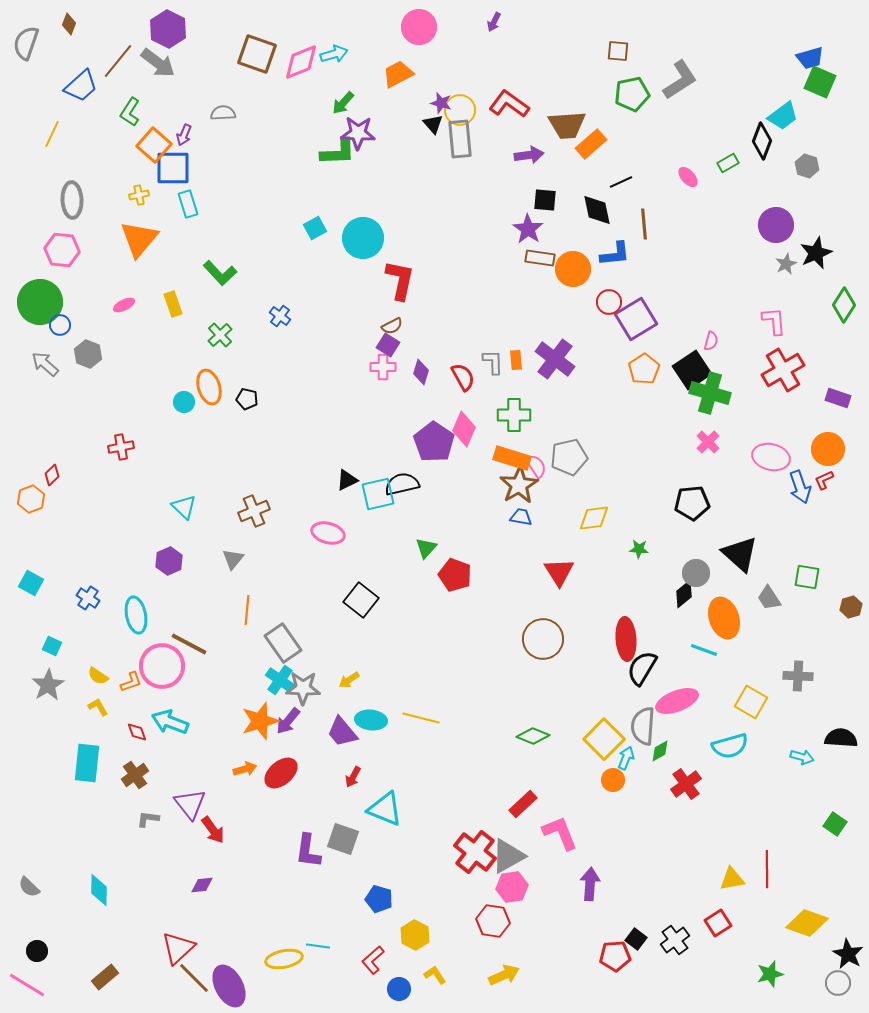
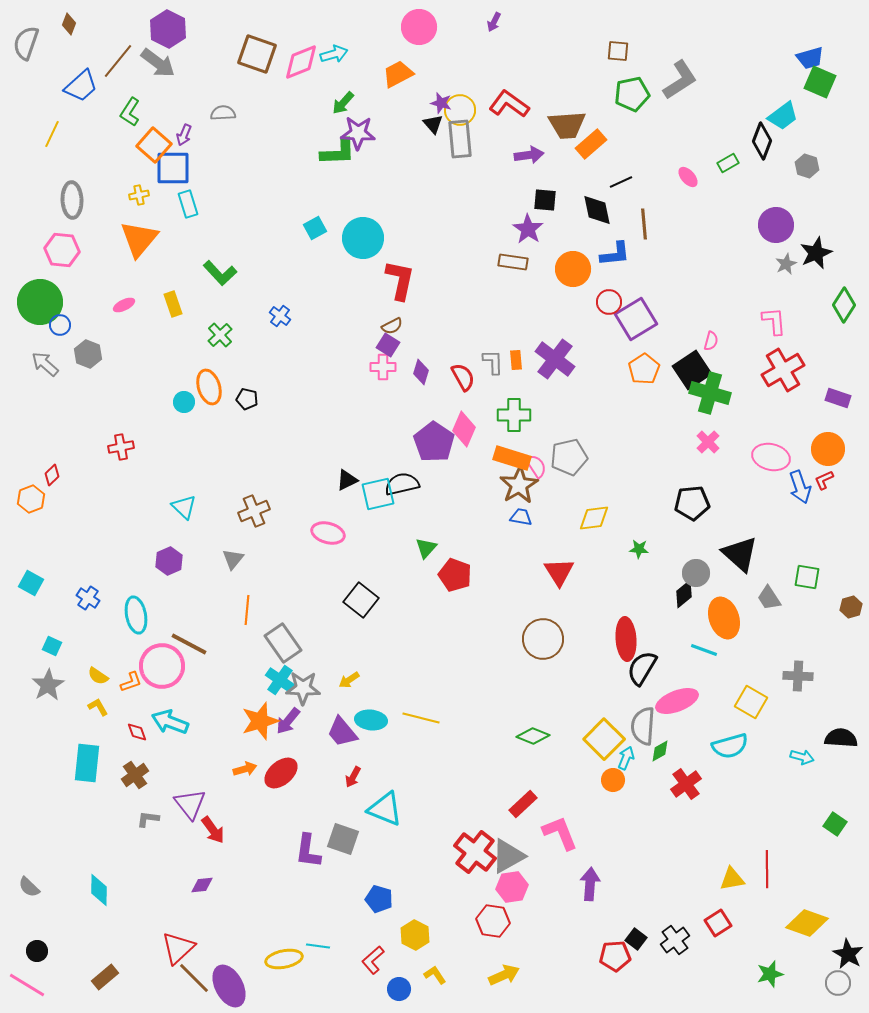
brown rectangle at (540, 258): moved 27 px left, 4 px down
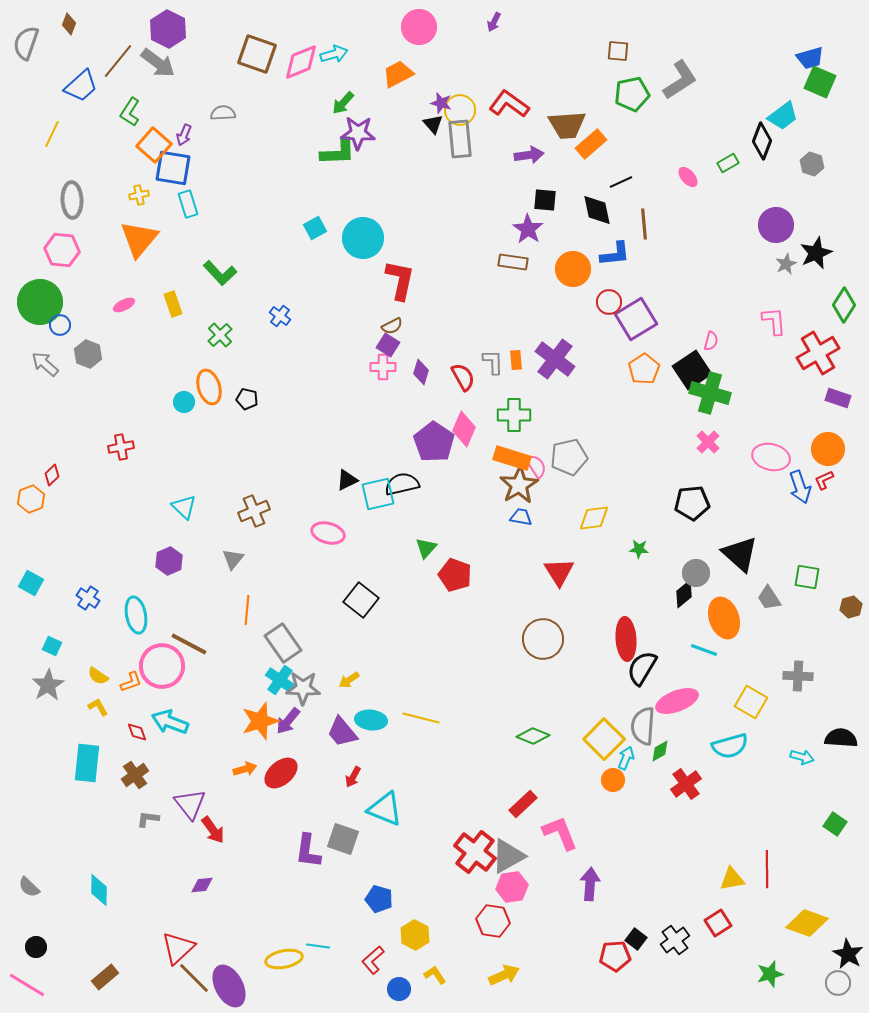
gray hexagon at (807, 166): moved 5 px right, 2 px up
blue square at (173, 168): rotated 9 degrees clockwise
red cross at (783, 370): moved 35 px right, 17 px up
black circle at (37, 951): moved 1 px left, 4 px up
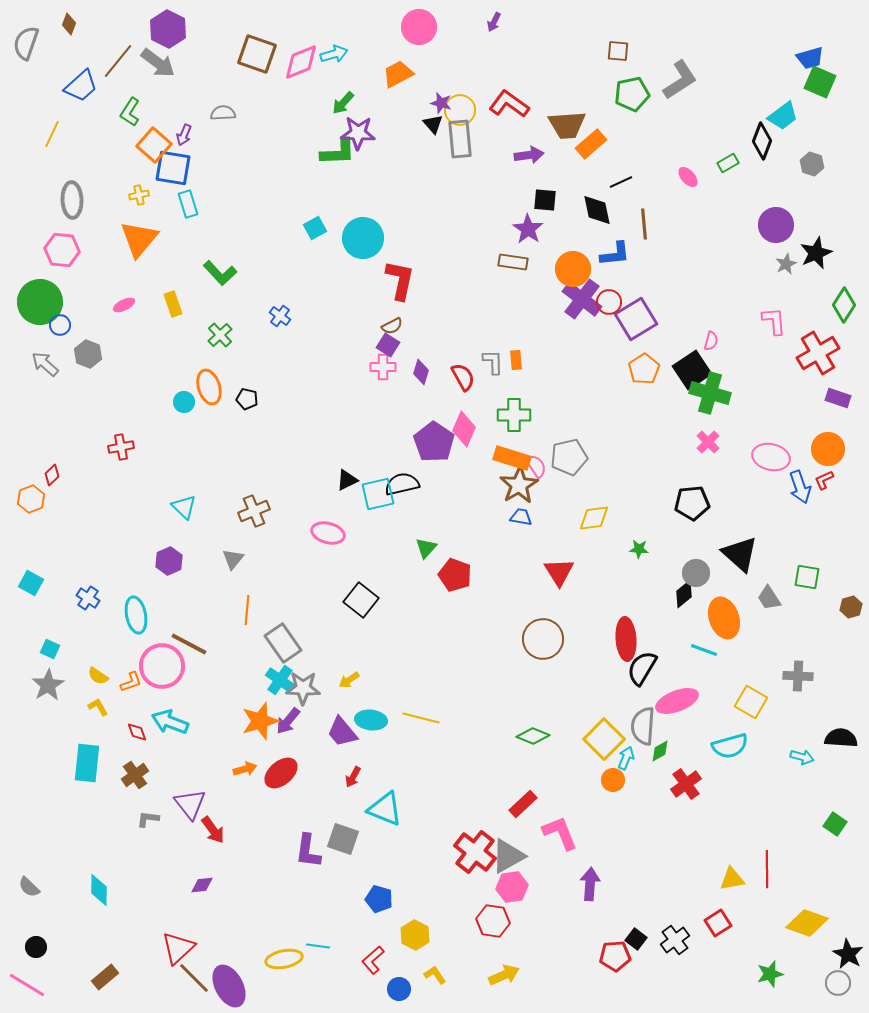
purple cross at (555, 359): moved 27 px right, 60 px up
cyan square at (52, 646): moved 2 px left, 3 px down
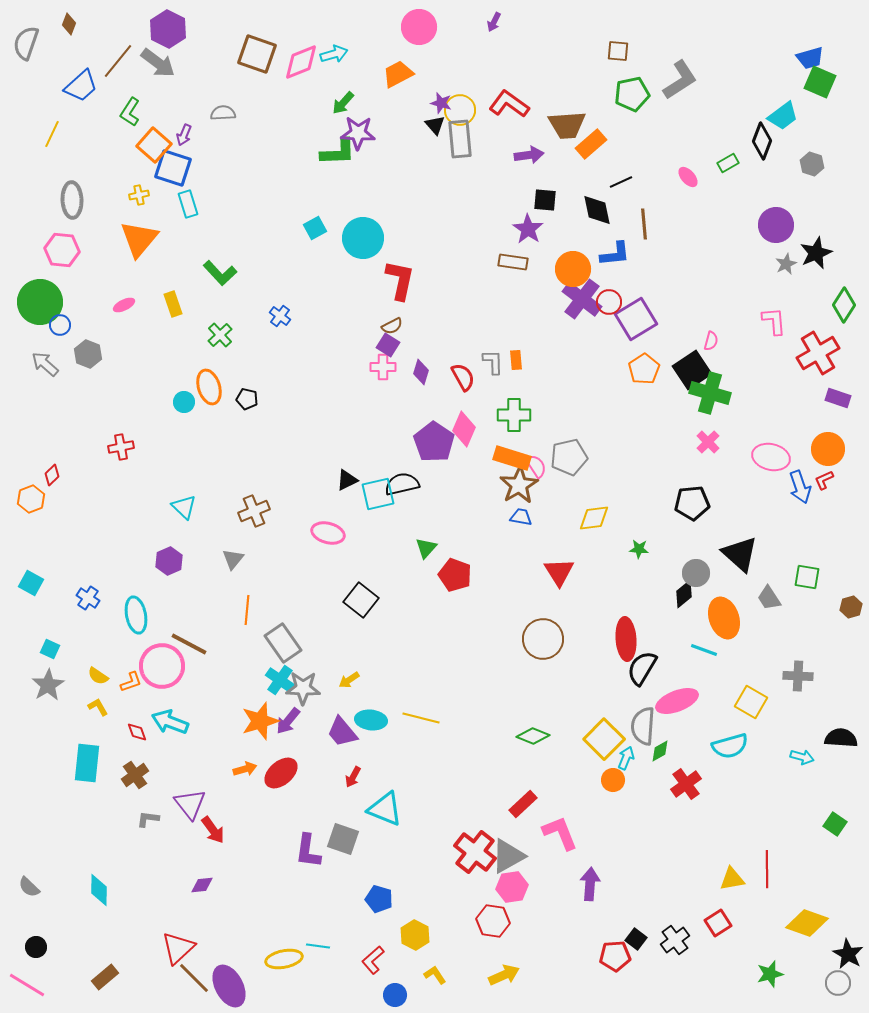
black triangle at (433, 124): moved 2 px right, 1 px down
blue square at (173, 168): rotated 9 degrees clockwise
blue circle at (399, 989): moved 4 px left, 6 px down
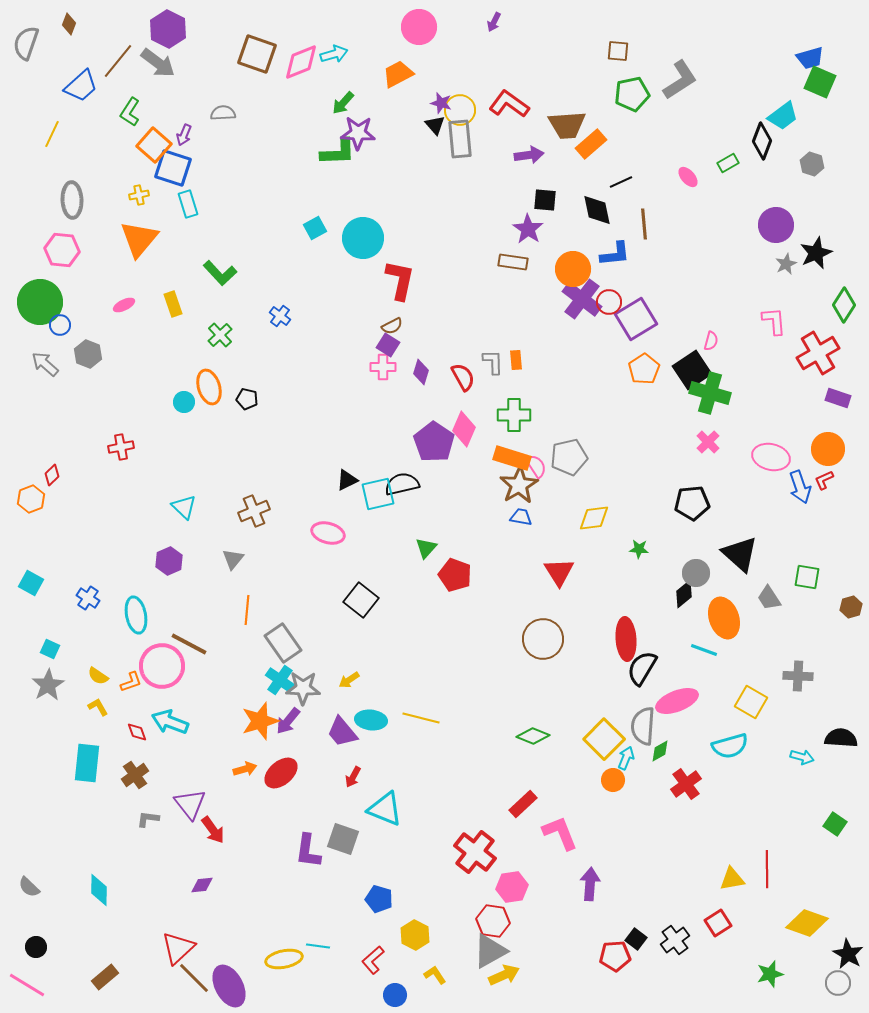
gray triangle at (508, 856): moved 18 px left, 95 px down
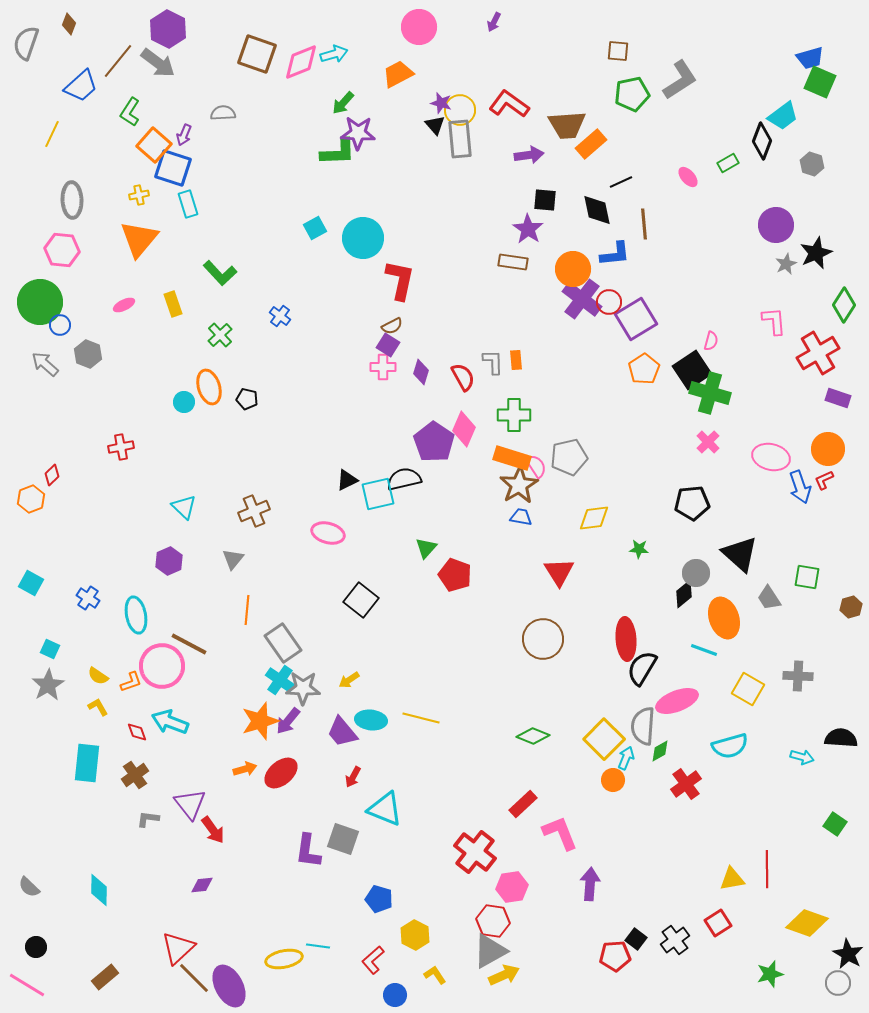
black semicircle at (402, 484): moved 2 px right, 5 px up
yellow square at (751, 702): moved 3 px left, 13 px up
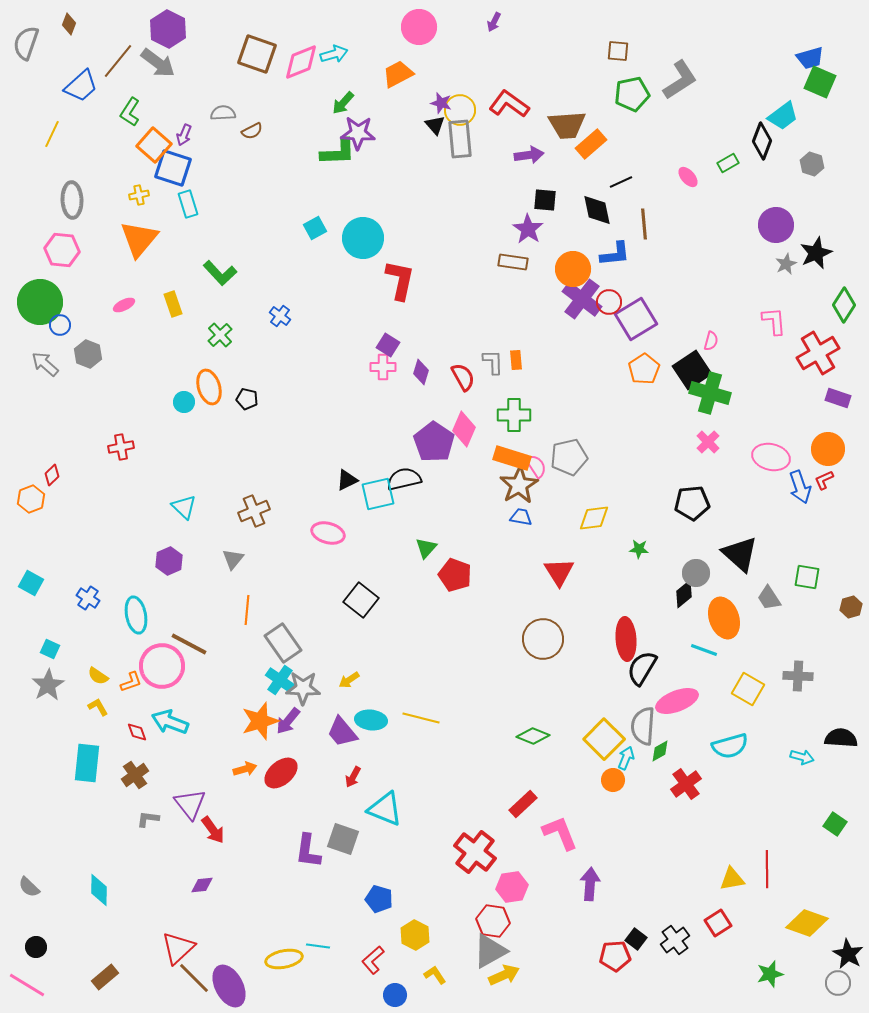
brown semicircle at (392, 326): moved 140 px left, 195 px up
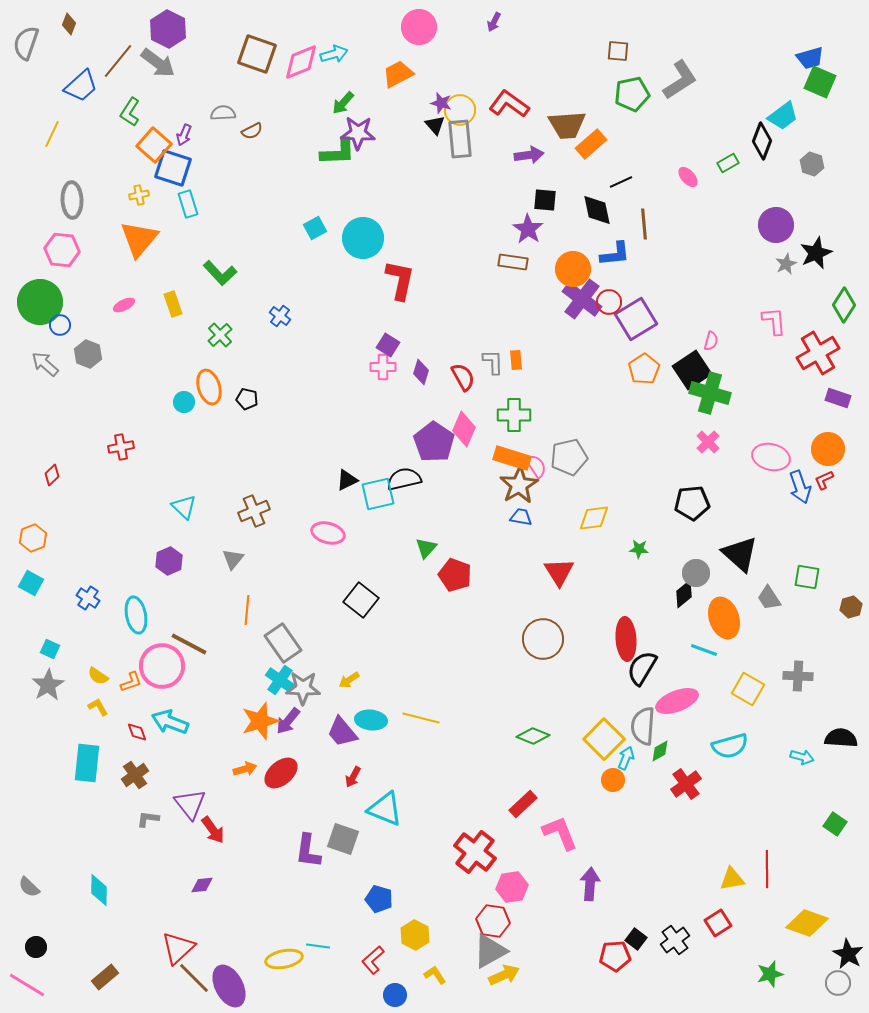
orange hexagon at (31, 499): moved 2 px right, 39 px down
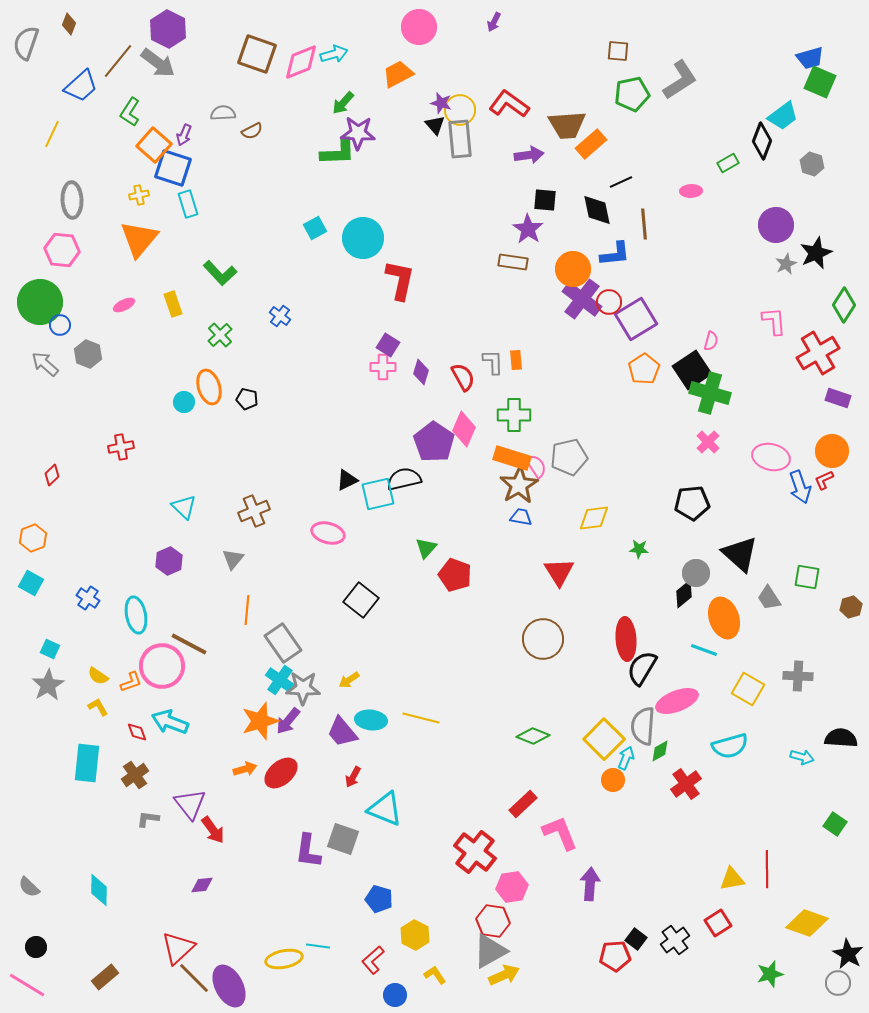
pink ellipse at (688, 177): moved 3 px right, 14 px down; rotated 50 degrees counterclockwise
orange circle at (828, 449): moved 4 px right, 2 px down
